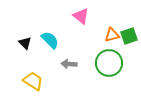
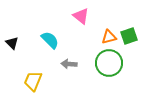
orange triangle: moved 3 px left, 2 px down
black triangle: moved 13 px left
yellow trapezoid: rotated 100 degrees counterclockwise
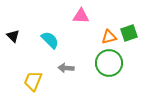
pink triangle: rotated 36 degrees counterclockwise
green square: moved 3 px up
black triangle: moved 1 px right, 7 px up
gray arrow: moved 3 px left, 4 px down
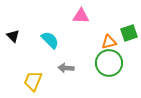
orange triangle: moved 5 px down
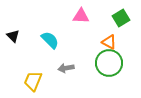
green square: moved 8 px left, 15 px up; rotated 12 degrees counterclockwise
orange triangle: rotated 42 degrees clockwise
gray arrow: rotated 14 degrees counterclockwise
